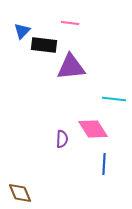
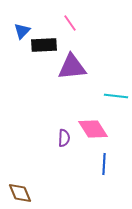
pink line: rotated 48 degrees clockwise
black rectangle: rotated 10 degrees counterclockwise
purple triangle: moved 1 px right
cyan line: moved 2 px right, 3 px up
purple semicircle: moved 2 px right, 1 px up
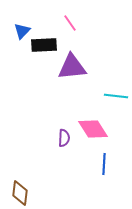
brown diamond: rotated 30 degrees clockwise
